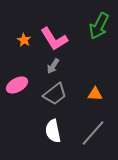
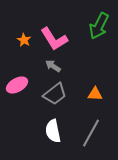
gray arrow: rotated 91 degrees clockwise
gray line: moved 2 px left; rotated 12 degrees counterclockwise
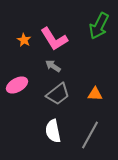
gray trapezoid: moved 3 px right
gray line: moved 1 px left, 2 px down
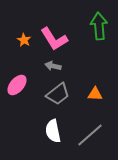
green arrow: rotated 148 degrees clockwise
gray arrow: rotated 21 degrees counterclockwise
pink ellipse: rotated 20 degrees counterclockwise
gray line: rotated 20 degrees clockwise
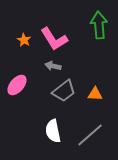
green arrow: moved 1 px up
gray trapezoid: moved 6 px right, 3 px up
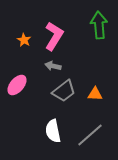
pink L-shape: moved 3 px up; rotated 116 degrees counterclockwise
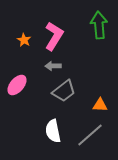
gray arrow: rotated 14 degrees counterclockwise
orange triangle: moved 5 px right, 11 px down
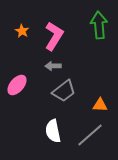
orange star: moved 2 px left, 9 px up
